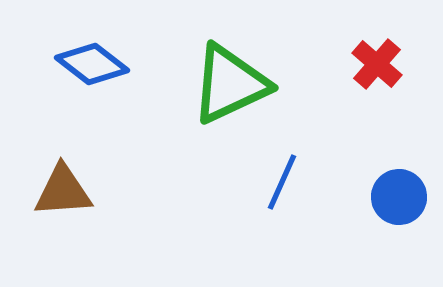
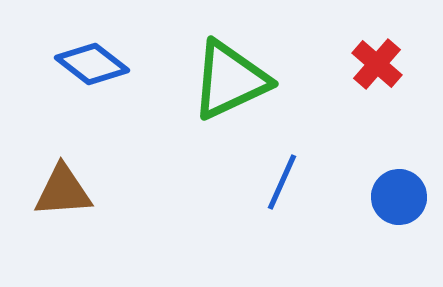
green triangle: moved 4 px up
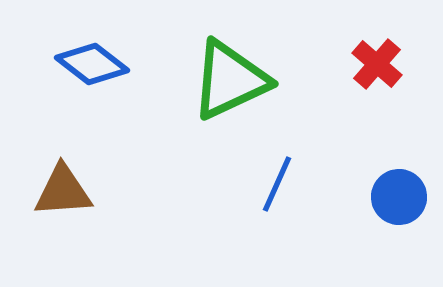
blue line: moved 5 px left, 2 px down
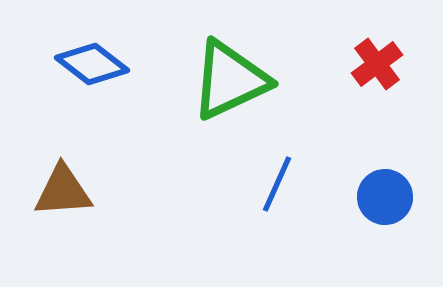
red cross: rotated 12 degrees clockwise
blue circle: moved 14 px left
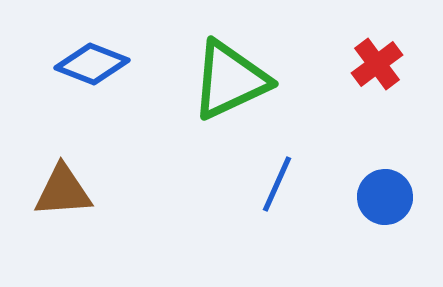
blue diamond: rotated 16 degrees counterclockwise
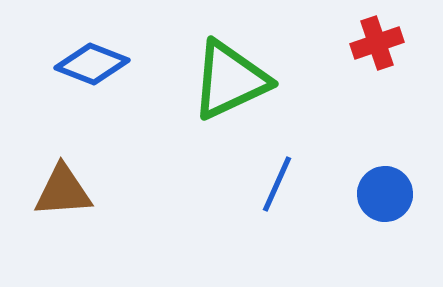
red cross: moved 21 px up; rotated 18 degrees clockwise
blue circle: moved 3 px up
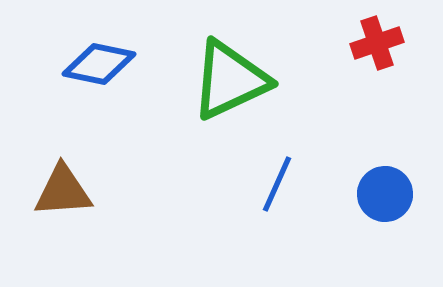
blue diamond: moved 7 px right; rotated 10 degrees counterclockwise
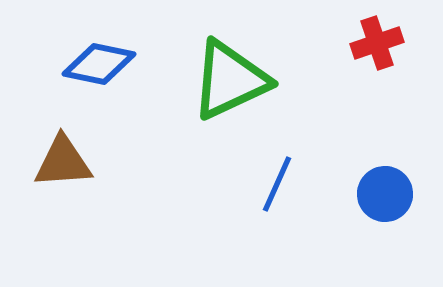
brown triangle: moved 29 px up
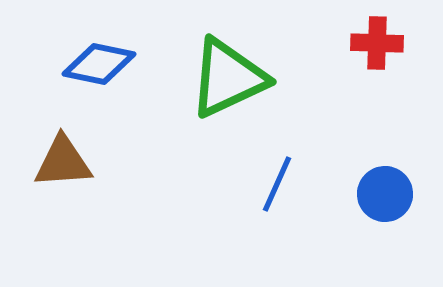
red cross: rotated 21 degrees clockwise
green triangle: moved 2 px left, 2 px up
